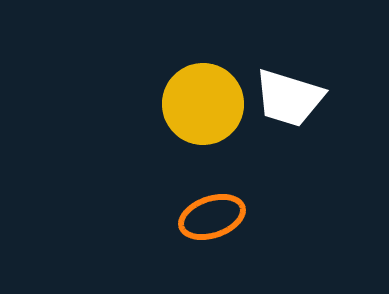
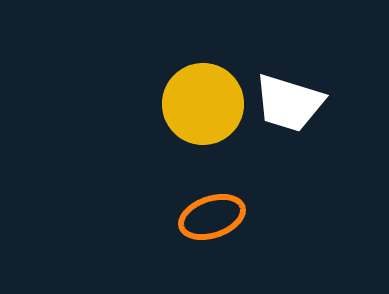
white trapezoid: moved 5 px down
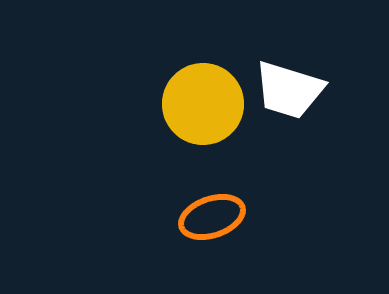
white trapezoid: moved 13 px up
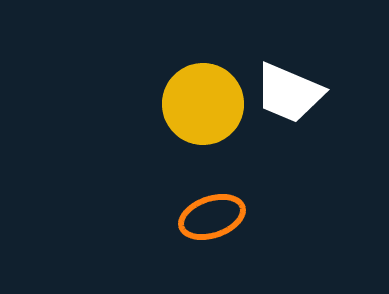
white trapezoid: moved 3 px down; rotated 6 degrees clockwise
